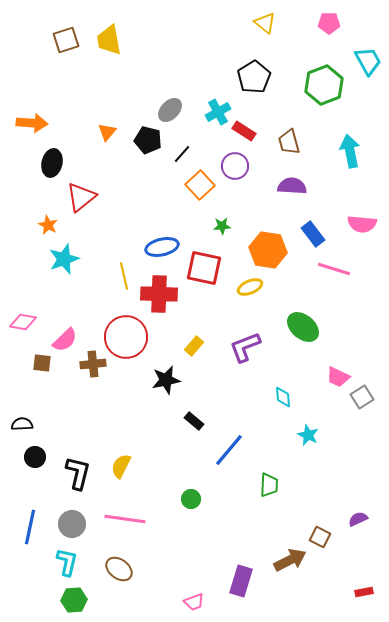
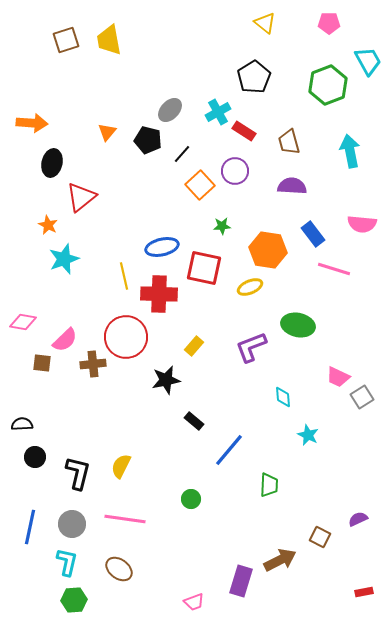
green hexagon at (324, 85): moved 4 px right
purple circle at (235, 166): moved 5 px down
green ellipse at (303, 327): moved 5 px left, 2 px up; rotated 28 degrees counterclockwise
purple L-shape at (245, 347): moved 6 px right
brown arrow at (290, 560): moved 10 px left
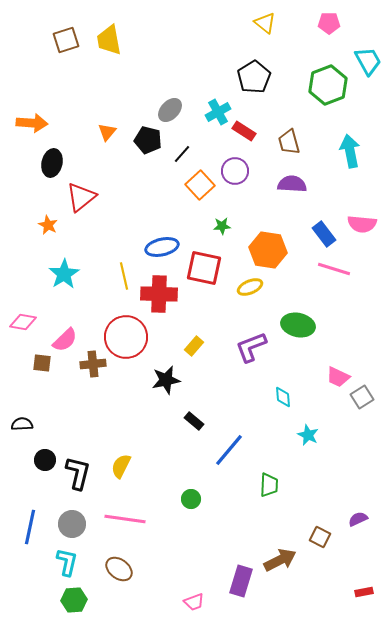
purple semicircle at (292, 186): moved 2 px up
blue rectangle at (313, 234): moved 11 px right
cyan star at (64, 259): moved 15 px down; rotated 12 degrees counterclockwise
black circle at (35, 457): moved 10 px right, 3 px down
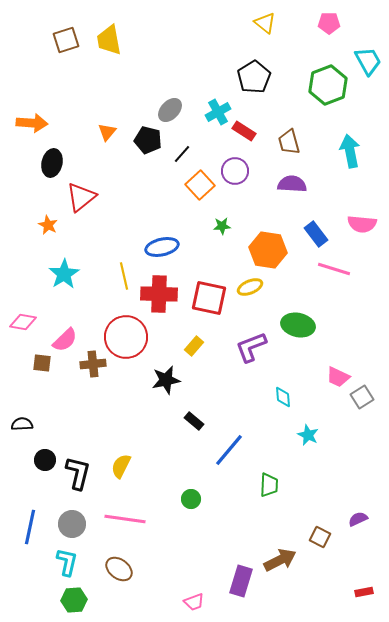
blue rectangle at (324, 234): moved 8 px left
red square at (204, 268): moved 5 px right, 30 px down
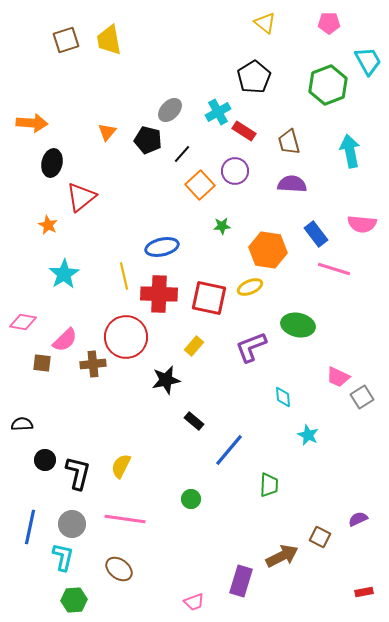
brown arrow at (280, 560): moved 2 px right, 4 px up
cyan L-shape at (67, 562): moved 4 px left, 5 px up
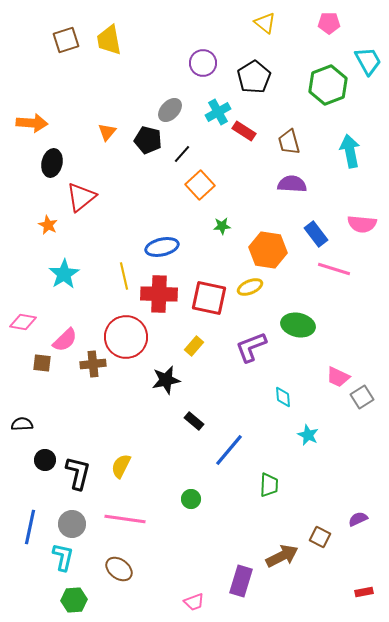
purple circle at (235, 171): moved 32 px left, 108 px up
